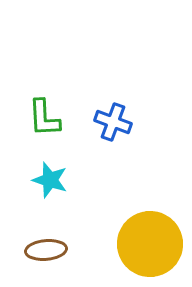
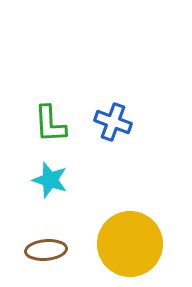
green L-shape: moved 6 px right, 6 px down
yellow circle: moved 20 px left
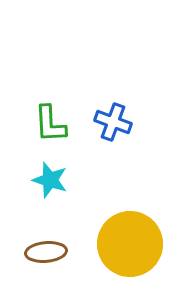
brown ellipse: moved 2 px down
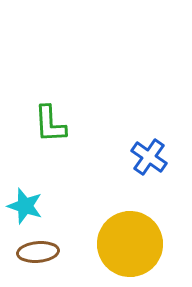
blue cross: moved 36 px right, 35 px down; rotated 15 degrees clockwise
cyan star: moved 25 px left, 26 px down
brown ellipse: moved 8 px left
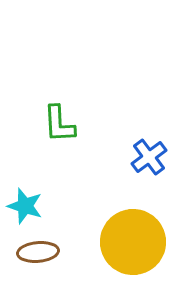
green L-shape: moved 9 px right
blue cross: rotated 18 degrees clockwise
yellow circle: moved 3 px right, 2 px up
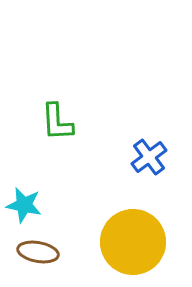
green L-shape: moved 2 px left, 2 px up
cyan star: moved 1 px left, 1 px up; rotated 6 degrees counterclockwise
brown ellipse: rotated 15 degrees clockwise
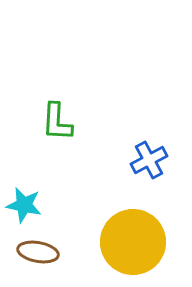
green L-shape: rotated 6 degrees clockwise
blue cross: moved 3 px down; rotated 9 degrees clockwise
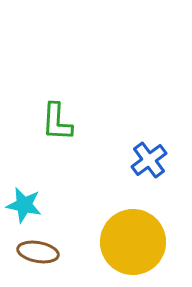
blue cross: rotated 9 degrees counterclockwise
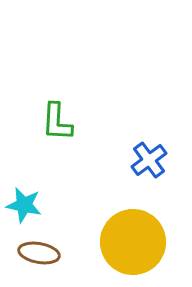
brown ellipse: moved 1 px right, 1 px down
